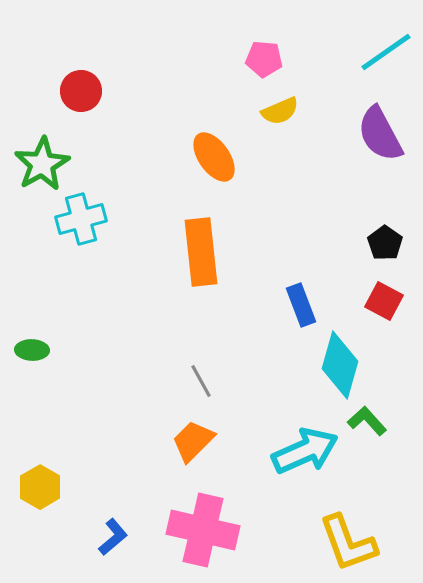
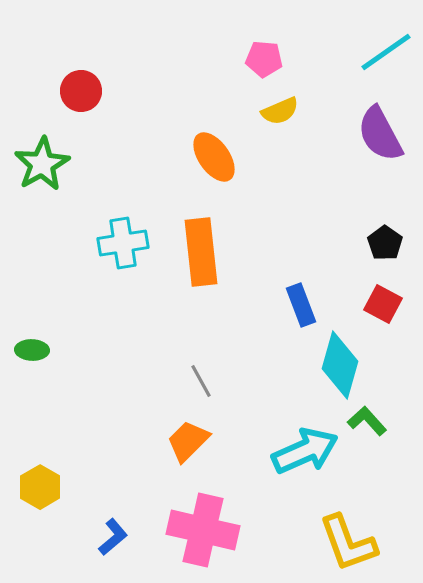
cyan cross: moved 42 px right, 24 px down; rotated 6 degrees clockwise
red square: moved 1 px left, 3 px down
orange trapezoid: moved 5 px left
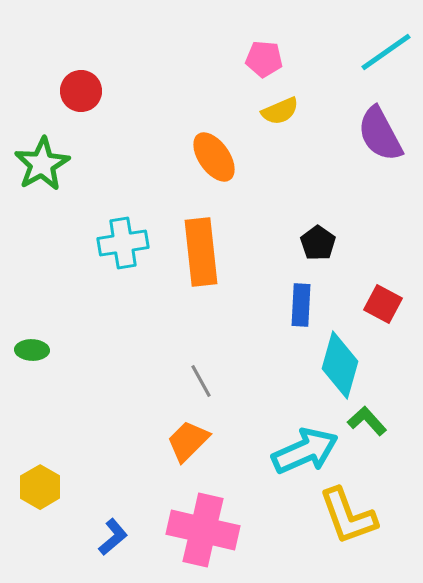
black pentagon: moved 67 px left
blue rectangle: rotated 24 degrees clockwise
yellow L-shape: moved 27 px up
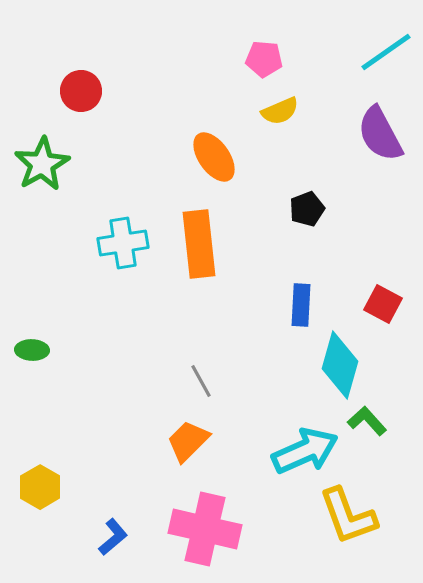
black pentagon: moved 11 px left, 34 px up; rotated 16 degrees clockwise
orange rectangle: moved 2 px left, 8 px up
pink cross: moved 2 px right, 1 px up
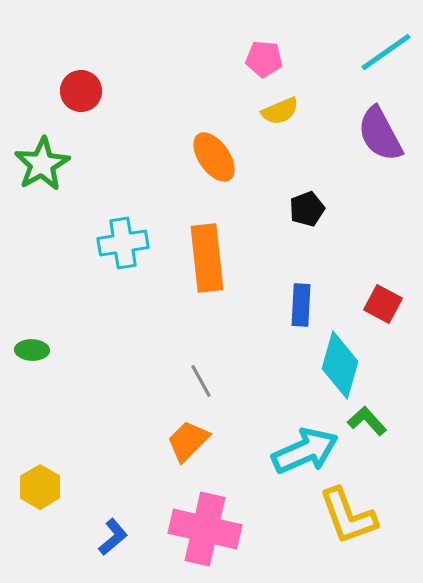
orange rectangle: moved 8 px right, 14 px down
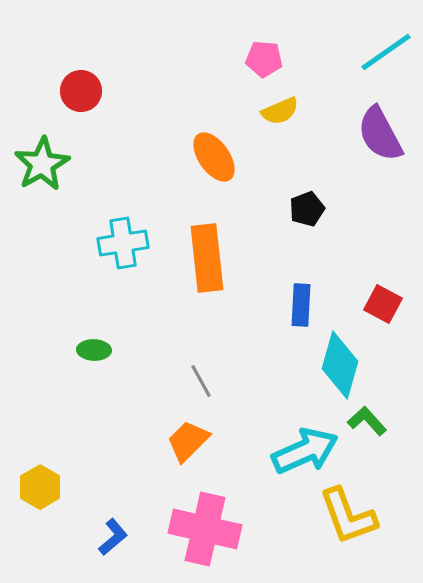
green ellipse: moved 62 px right
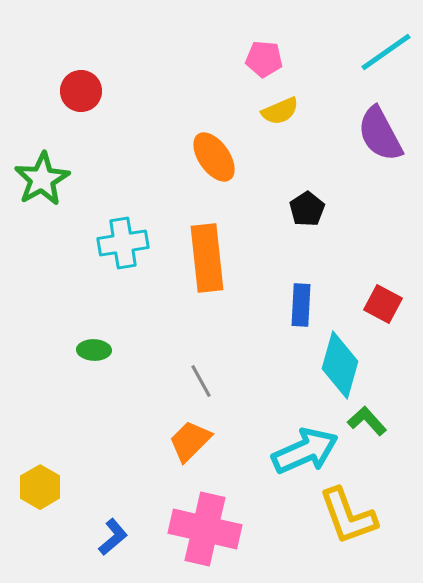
green star: moved 15 px down
black pentagon: rotated 12 degrees counterclockwise
orange trapezoid: moved 2 px right
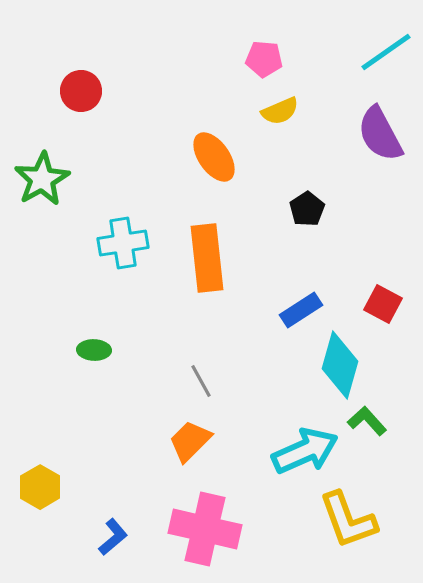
blue rectangle: moved 5 px down; rotated 54 degrees clockwise
yellow L-shape: moved 4 px down
